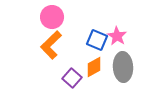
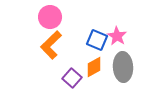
pink circle: moved 2 px left
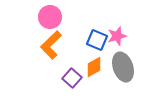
pink star: rotated 24 degrees clockwise
gray ellipse: rotated 16 degrees counterclockwise
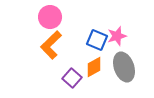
gray ellipse: moved 1 px right
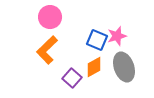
orange L-shape: moved 4 px left, 5 px down
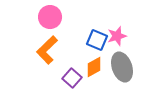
gray ellipse: moved 2 px left
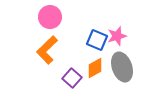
orange diamond: moved 1 px right, 1 px down
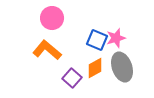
pink circle: moved 2 px right, 1 px down
pink star: moved 1 px left, 2 px down
orange L-shape: rotated 84 degrees clockwise
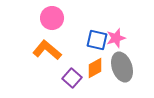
blue square: rotated 10 degrees counterclockwise
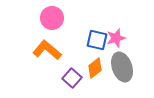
orange diamond: rotated 10 degrees counterclockwise
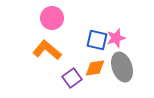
orange diamond: rotated 30 degrees clockwise
purple square: rotated 12 degrees clockwise
